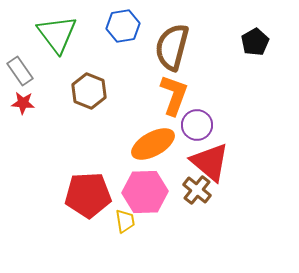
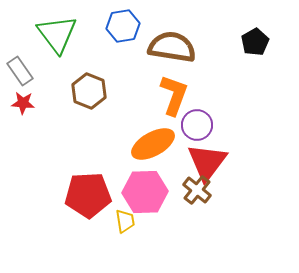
brown semicircle: rotated 84 degrees clockwise
red triangle: moved 3 px left; rotated 27 degrees clockwise
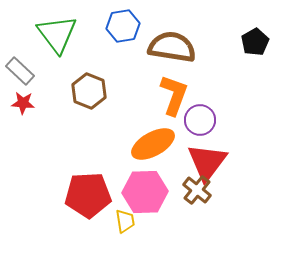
gray rectangle: rotated 12 degrees counterclockwise
purple circle: moved 3 px right, 5 px up
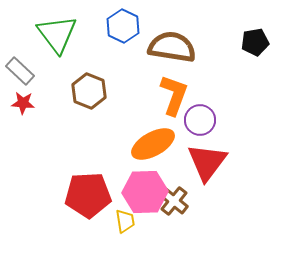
blue hexagon: rotated 24 degrees counterclockwise
black pentagon: rotated 20 degrees clockwise
brown cross: moved 23 px left, 11 px down
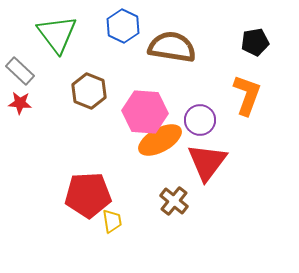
orange L-shape: moved 73 px right
red star: moved 3 px left
orange ellipse: moved 7 px right, 4 px up
pink hexagon: moved 80 px up; rotated 6 degrees clockwise
yellow trapezoid: moved 13 px left
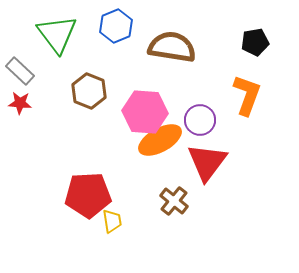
blue hexagon: moved 7 px left; rotated 12 degrees clockwise
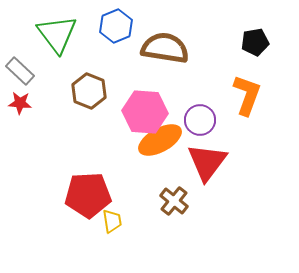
brown semicircle: moved 7 px left, 1 px down
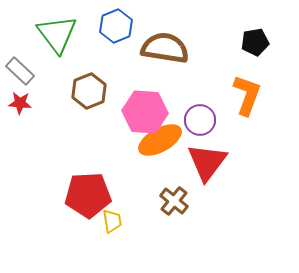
brown hexagon: rotated 16 degrees clockwise
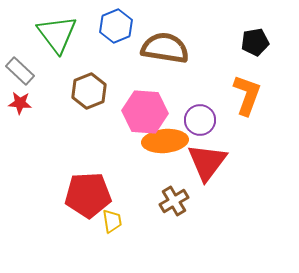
orange ellipse: moved 5 px right, 1 px down; rotated 24 degrees clockwise
brown cross: rotated 20 degrees clockwise
